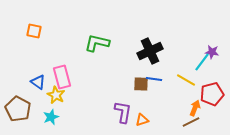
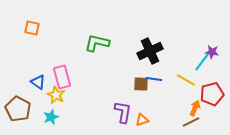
orange square: moved 2 px left, 3 px up
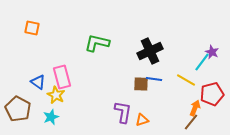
purple star: rotated 16 degrees clockwise
brown line: rotated 24 degrees counterclockwise
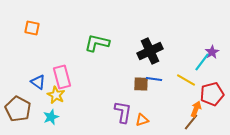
purple star: rotated 16 degrees clockwise
orange arrow: moved 1 px right, 1 px down
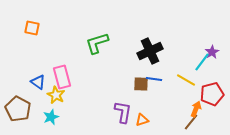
green L-shape: rotated 30 degrees counterclockwise
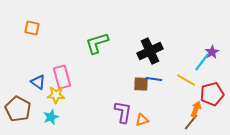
yellow star: rotated 24 degrees counterclockwise
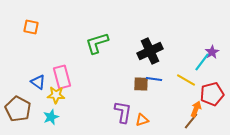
orange square: moved 1 px left, 1 px up
brown line: moved 1 px up
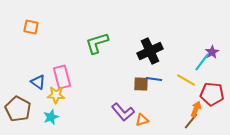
red pentagon: rotated 20 degrees clockwise
purple L-shape: rotated 130 degrees clockwise
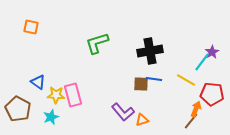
black cross: rotated 15 degrees clockwise
pink rectangle: moved 11 px right, 18 px down
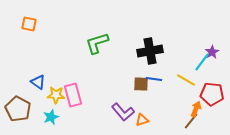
orange square: moved 2 px left, 3 px up
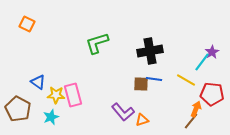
orange square: moved 2 px left; rotated 14 degrees clockwise
